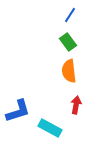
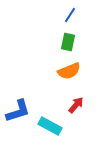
green rectangle: rotated 48 degrees clockwise
orange semicircle: rotated 105 degrees counterclockwise
red arrow: rotated 30 degrees clockwise
cyan rectangle: moved 2 px up
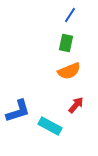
green rectangle: moved 2 px left, 1 px down
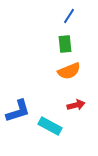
blue line: moved 1 px left, 1 px down
green rectangle: moved 1 px left, 1 px down; rotated 18 degrees counterclockwise
red arrow: rotated 36 degrees clockwise
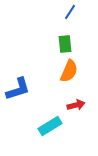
blue line: moved 1 px right, 4 px up
orange semicircle: rotated 45 degrees counterclockwise
blue L-shape: moved 22 px up
cyan rectangle: rotated 60 degrees counterclockwise
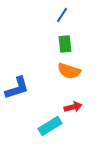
blue line: moved 8 px left, 3 px down
orange semicircle: rotated 85 degrees clockwise
blue L-shape: moved 1 px left, 1 px up
red arrow: moved 3 px left, 2 px down
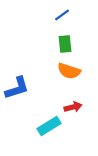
blue line: rotated 21 degrees clockwise
cyan rectangle: moved 1 px left
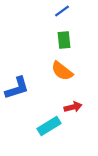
blue line: moved 4 px up
green rectangle: moved 1 px left, 4 px up
orange semicircle: moved 7 px left; rotated 20 degrees clockwise
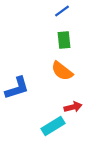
cyan rectangle: moved 4 px right
